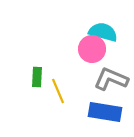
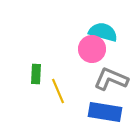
green rectangle: moved 1 px left, 3 px up
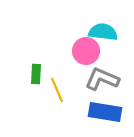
cyan semicircle: rotated 8 degrees counterclockwise
pink circle: moved 6 px left, 2 px down
gray L-shape: moved 9 px left
yellow line: moved 1 px left, 1 px up
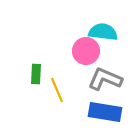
gray L-shape: moved 3 px right
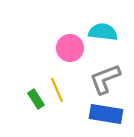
pink circle: moved 16 px left, 3 px up
green rectangle: moved 25 px down; rotated 36 degrees counterclockwise
gray L-shape: rotated 44 degrees counterclockwise
blue rectangle: moved 1 px right, 2 px down
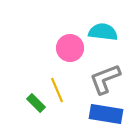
green rectangle: moved 4 px down; rotated 12 degrees counterclockwise
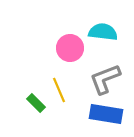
yellow line: moved 2 px right
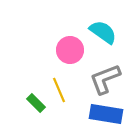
cyan semicircle: rotated 28 degrees clockwise
pink circle: moved 2 px down
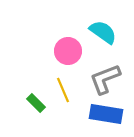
pink circle: moved 2 px left, 1 px down
yellow line: moved 4 px right
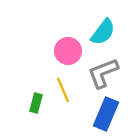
cyan semicircle: rotated 92 degrees clockwise
gray L-shape: moved 2 px left, 6 px up
green rectangle: rotated 60 degrees clockwise
blue rectangle: rotated 76 degrees counterclockwise
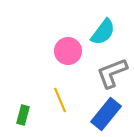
gray L-shape: moved 9 px right
yellow line: moved 3 px left, 10 px down
green rectangle: moved 13 px left, 12 px down
blue rectangle: rotated 16 degrees clockwise
